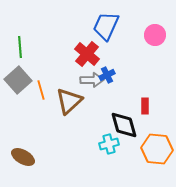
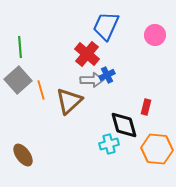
red rectangle: moved 1 px right, 1 px down; rotated 14 degrees clockwise
brown ellipse: moved 2 px up; rotated 25 degrees clockwise
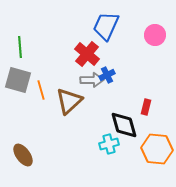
gray square: rotated 32 degrees counterclockwise
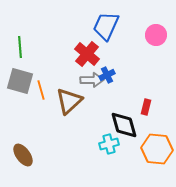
pink circle: moved 1 px right
gray square: moved 2 px right, 1 px down
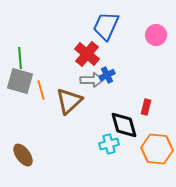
green line: moved 11 px down
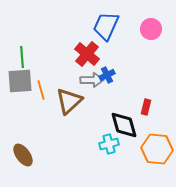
pink circle: moved 5 px left, 6 px up
green line: moved 2 px right, 1 px up
gray square: rotated 20 degrees counterclockwise
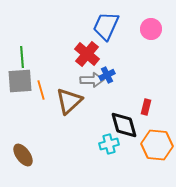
orange hexagon: moved 4 px up
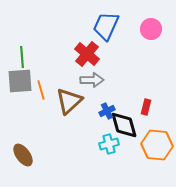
blue cross: moved 36 px down
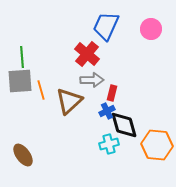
red rectangle: moved 34 px left, 14 px up
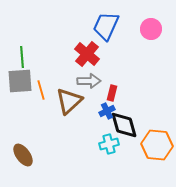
gray arrow: moved 3 px left, 1 px down
